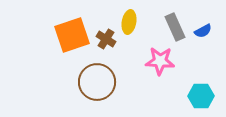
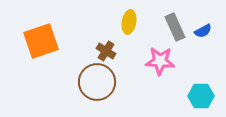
orange square: moved 31 px left, 6 px down
brown cross: moved 12 px down
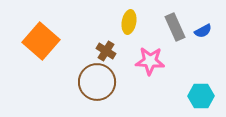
orange square: rotated 30 degrees counterclockwise
pink star: moved 10 px left
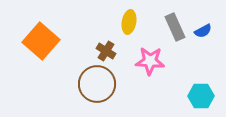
brown circle: moved 2 px down
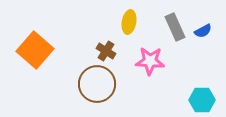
orange square: moved 6 px left, 9 px down
cyan hexagon: moved 1 px right, 4 px down
